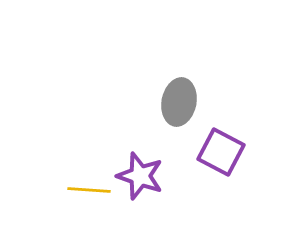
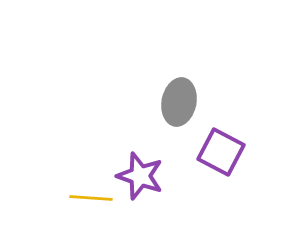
yellow line: moved 2 px right, 8 px down
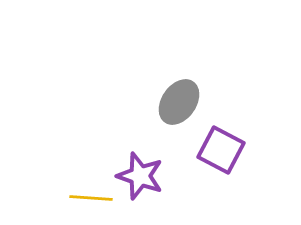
gray ellipse: rotated 24 degrees clockwise
purple square: moved 2 px up
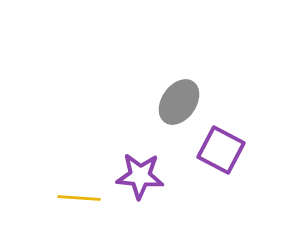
purple star: rotated 15 degrees counterclockwise
yellow line: moved 12 px left
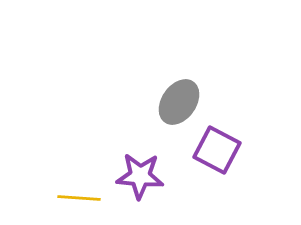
purple square: moved 4 px left
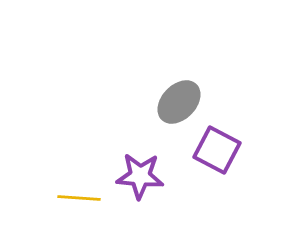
gray ellipse: rotated 9 degrees clockwise
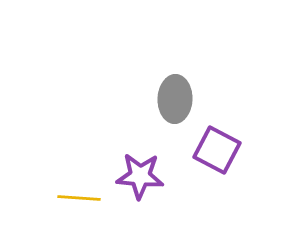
gray ellipse: moved 4 px left, 3 px up; rotated 42 degrees counterclockwise
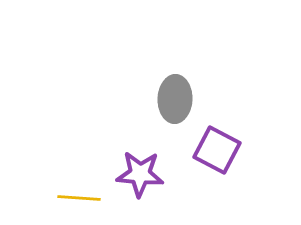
purple star: moved 2 px up
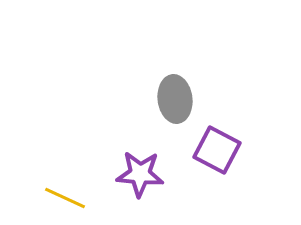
gray ellipse: rotated 9 degrees counterclockwise
yellow line: moved 14 px left; rotated 21 degrees clockwise
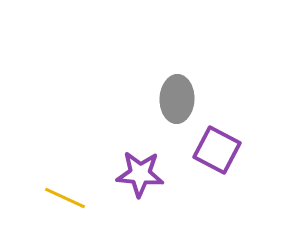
gray ellipse: moved 2 px right; rotated 9 degrees clockwise
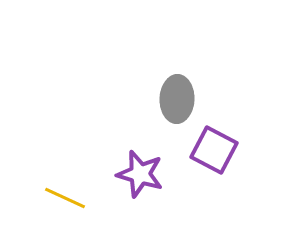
purple square: moved 3 px left
purple star: rotated 12 degrees clockwise
